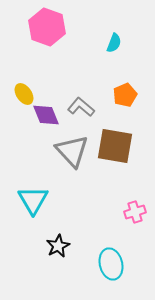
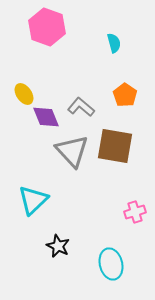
cyan semicircle: rotated 36 degrees counterclockwise
orange pentagon: rotated 15 degrees counterclockwise
purple diamond: moved 2 px down
cyan triangle: rotated 16 degrees clockwise
black star: rotated 20 degrees counterclockwise
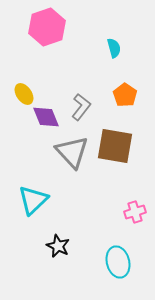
pink hexagon: rotated 21 degrees clockwise
cyan semicircle: moved 5 px down
gray L-shape: rotated 88 degrees clockwise
gray triangle: moved 1 px down
cyan ellipse: moved 7 px right, 2 px up
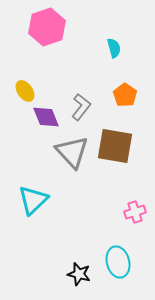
yellow ellipse: moved 1 px right, 3 px up
black star: moved 21 px right, 28 px down; rotated 10 degrees counterclockwise
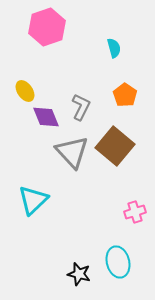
gray L-shape: rotated 12 degrees counterclockwise
brown square: rotated 30 degrees clockwise
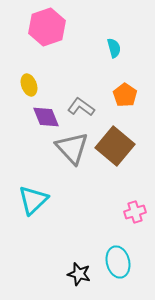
yellow ellipse: moved 4 px right, 6 px up; rotated 15 degrees clockwise
gray L-shape: rotated 80 degrees counterclockwise
gray triangle: moved 4 px up
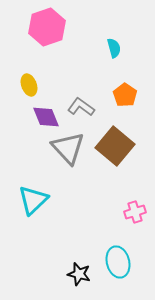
gray triangle: moved 4 px left
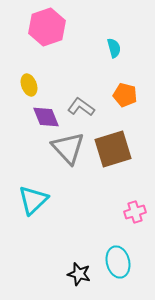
orange pentagon: rotated 20 degrees counterclockwise
brown square: moved 2 px left, 3 px down; rotated 33 degrees clockwise
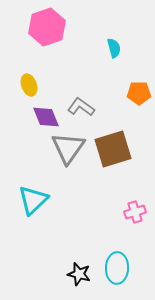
orange pentagon: moved 14 px right, 2 px up; rotated 15 degrees counterclockwise
gray triangle: rotated 18 degrees clockwise
cyan ellipse: moved 1 px left, 6 px down; rotated 16 degrees clockwise
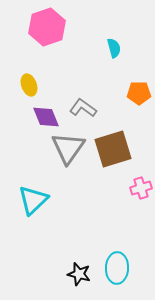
gray L-shape: moved 2 px right, 1 px down
pink cross: moved 6 px right, 24 px up
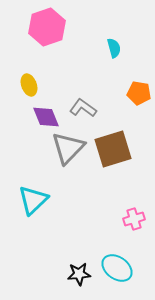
orange pentagon: rotated 10 degrees clockwise
gray triangle: rotated 9 degrees clockwise
pink cross: moved 7 px left, 31 px down
cyan ellipse: rotated 56 degrees counterclockwise
black star: rotated 20 degrees counterclockwise
